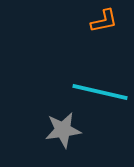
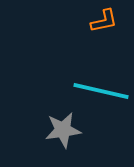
cyan line: moved 1 px right, 1 px up
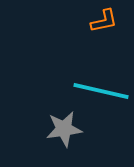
gray star: moved 1 px right, 1 px up
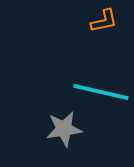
cyan line: moved 1 px down
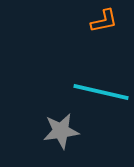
gray star: moved 3 px left, 2 px down
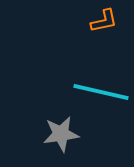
gray star: moved 3 px down
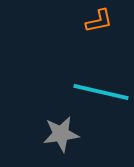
orange L-shape: moved 5 px left
